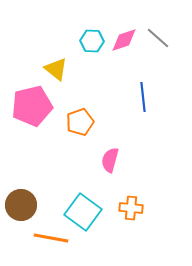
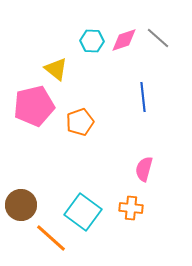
pink pentagon: moved 2 px right
pink semicircle: moved 34 px right, 9 px down
orange line: rotated 32 degrees clockwise
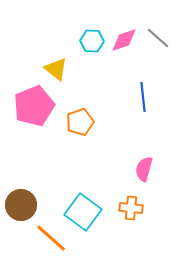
pink pentagon: rotated 9 degrees counterclockwise
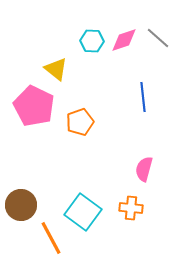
pink pentagon: rotated 24 degrees counterclockwise
orange line: rotated 20 degrees clockwise
